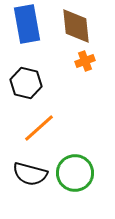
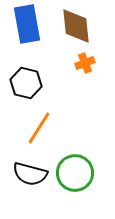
orange cross: moved 2 px down
orange line: rotated 16 degrees counterclockwise
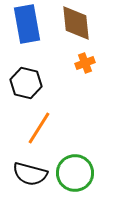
brown diamond: moved 3 px up
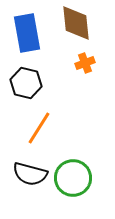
blue rectangle: moved 9 px down
green circle: moved 2 px left, 5 px down
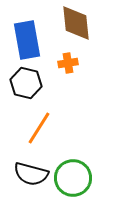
blue rectangle: moved 7 px down
orange cross: moved 17 px left; rotated 12 degrees clockwise
black semicircle: moved 1 px right
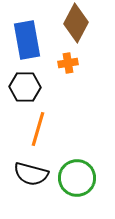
brown diamond: rotated 33 degrees clockwise
black hexagon: moved 1 px left, 4 px down; rotated 12 degrees counterclockwise
orange line: moved 1 px left, 1 px down; rotated 16 degrees counterclockwise
green circle: moved 4 px right
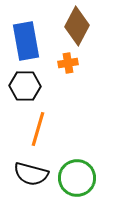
brown diamond: moved 1 px right, 3 px down
blue rectangle: moved 1 px left, 1 px down
black hexagon: moved 1 px up
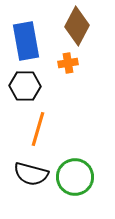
green circle: moved 2 px left, 1 px up
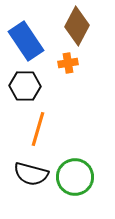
blue rectangle: rotated 24 degrees counterclockwise
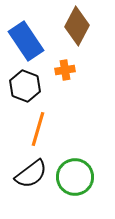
orange cross: moved 3 px left, 7 px down
black hexagon: rotated 20 degrees clockwise
black semicircle: rotated 52 degrees counterclockwise
